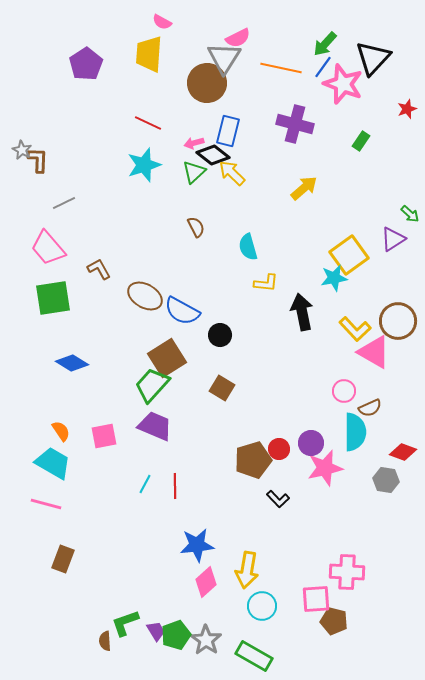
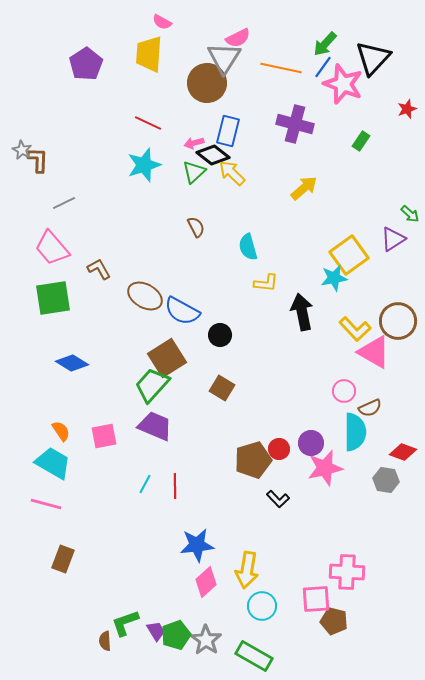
pink trapezoid at (48, 248): moved 4 px right
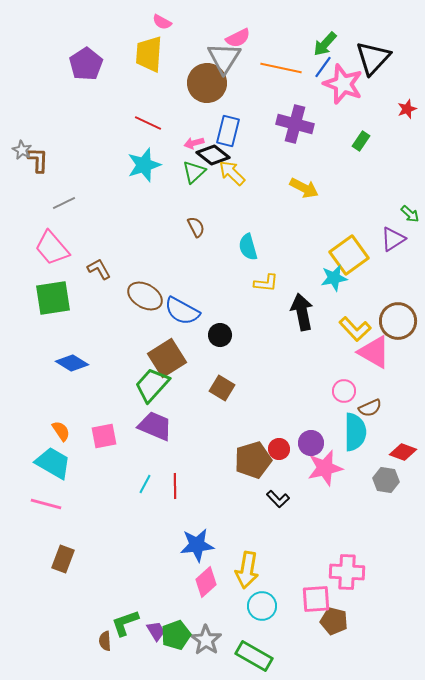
yellow arrow at (304, 188): rotated 68 degrees clockwise
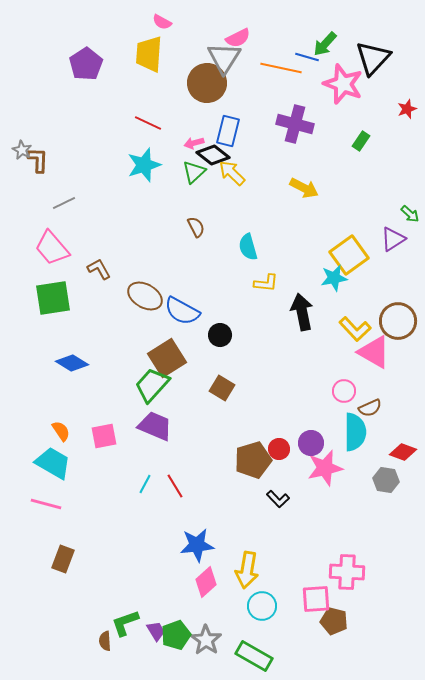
blue line at (323, 67): moved 16 px left, 10 px up; rotated 70 degrees clockwise
red line at (175, 486): rotated 30 degrees counterclockwise
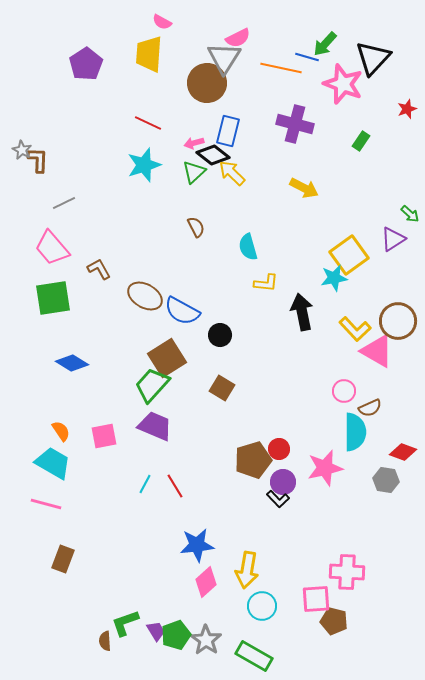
pink triangle at (374, 352): moved 3 px right, 1 px up
purple circle at (311, 443): moved 28 px left, 39 px down
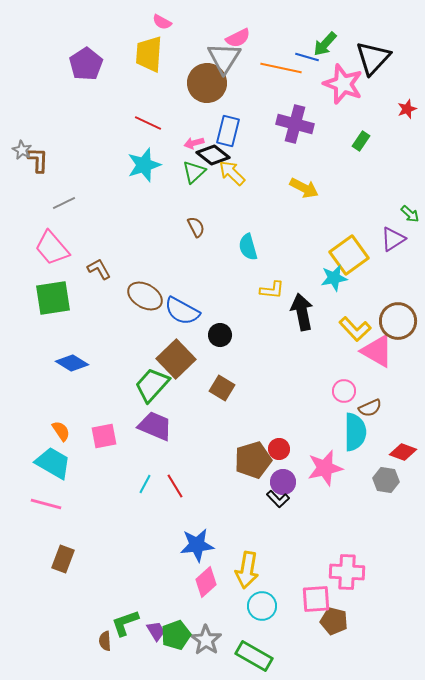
yellow L-shape at (266, 283): moved 6 px right, 7 px down
brown square at (167, 358): moved 9 px right, 1 px down; rotated 12 degrees counterclockwise
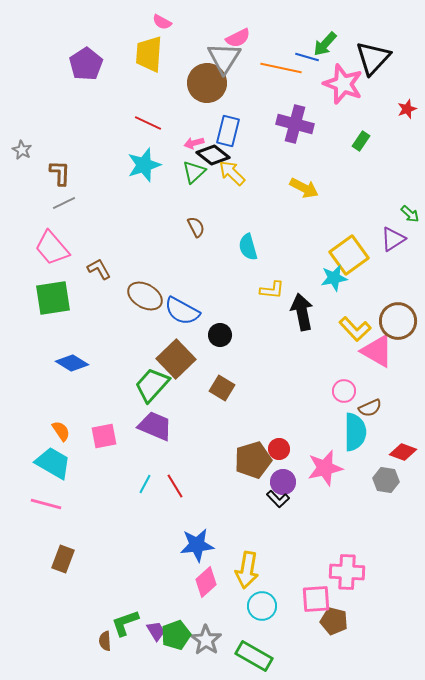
brown L-shape at (38, 160): moved 22 px right, 13 px down
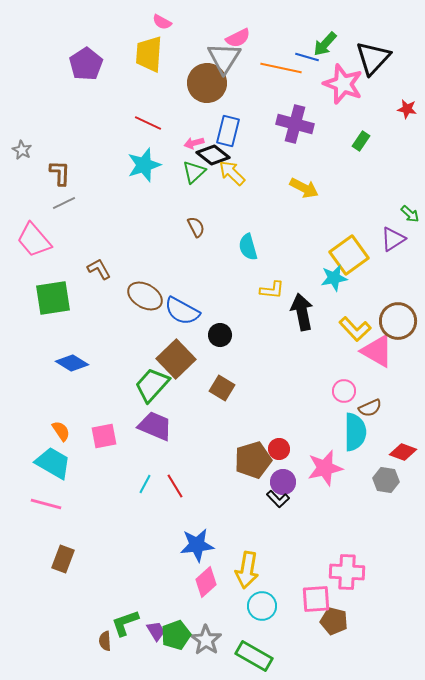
red star at (407, 109): rotated 30 degrees clockwise
pink trapezoid at (52, 248): moved 18 px left, 8 px up
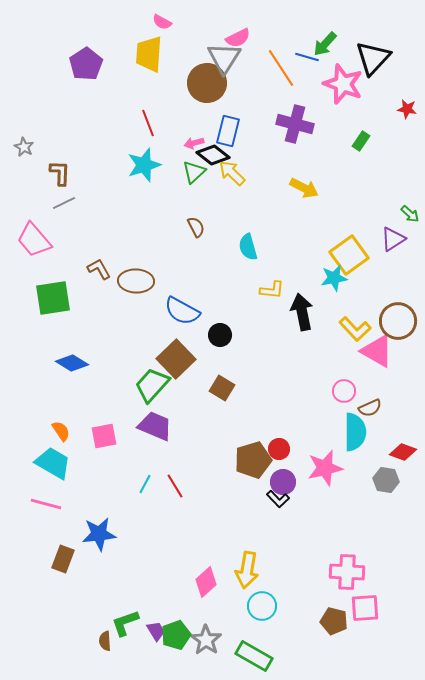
orange line at (281, 68): rotated 45 degrees clockwise
red line at (148, 123): rotated 44 degrees clockwise
gray star at (22, 150): moved 2 px right, 3 px up
brown ellipse at (145, 296): moved 9 px left, 15 px up; rotated 28 degrees counterclockwise
blue star at (197, 545): moved 98 px left, 11 px up
pink square at (316, 599): moved 49 px right, 9 px down
